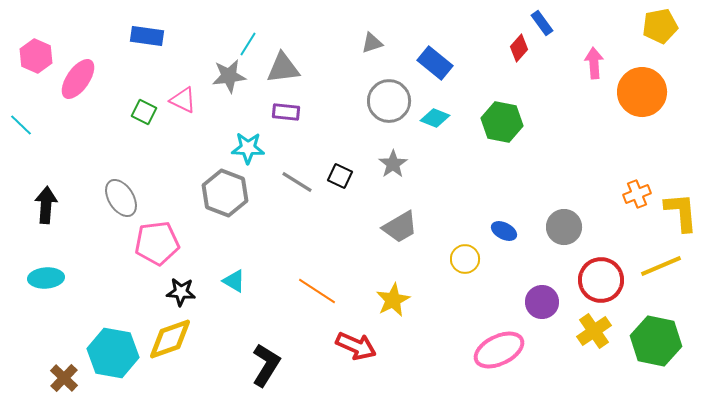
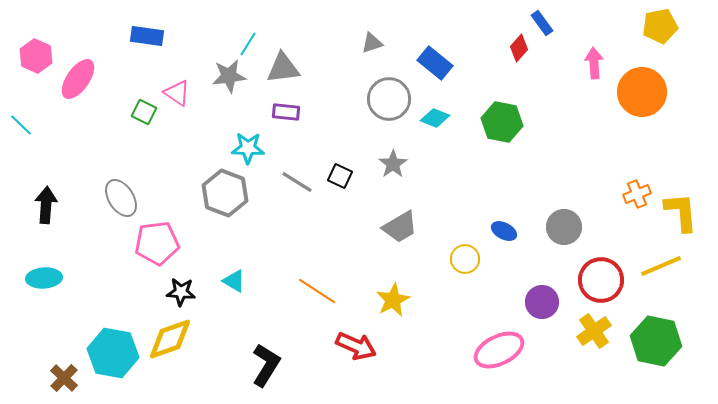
pink triangle at (183, 100): moved 6 px left, 7 px up; rotated 8 degrees clockwise
gray circle at (389, 101): moved 2 px up
cyan ellipse at (46, 278): moved 2 px left
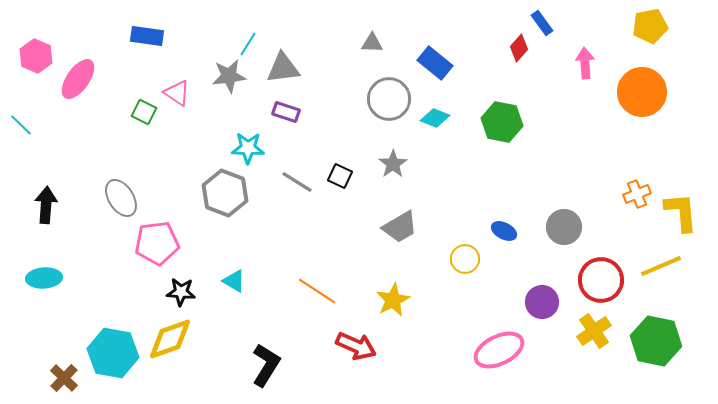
yellow pentagon at (660, 26): moved 10 px left
gray triangle at (372, 43): rotated 20 degrees clockwise
pink arrow at (594, 63): moved 9 px left
purple rectangle at (286, 112): rotated 12 degrees clockwise
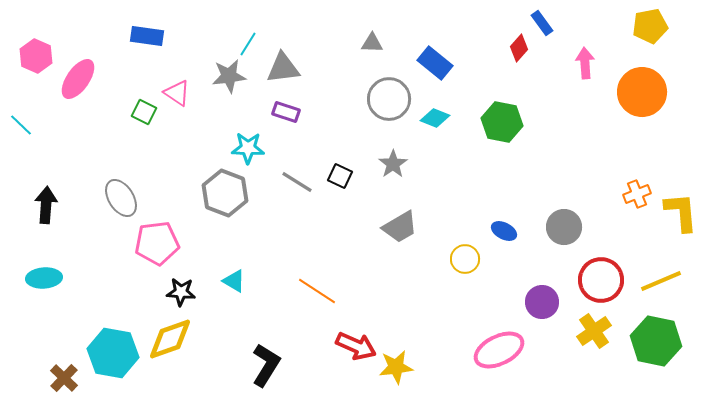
yellow line at (661, 266): moved 15 px down
yellow star at (393, 300): moved 3 px right, 67 px down; rotated 20 degrees clockwise
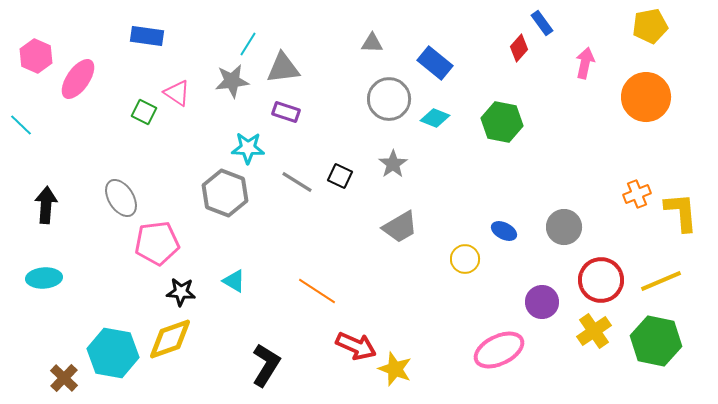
pink arrow at (585, 63): rotated 16 degrees clockwise
gray star at (229, 76): moved 3 px right, 5 px down
orange circle at (642, 92): moved 4 px right, 5 px down
yellow star at (396, 367): moved 1 px left, 2 px down; rotated 28 degrees clockwise
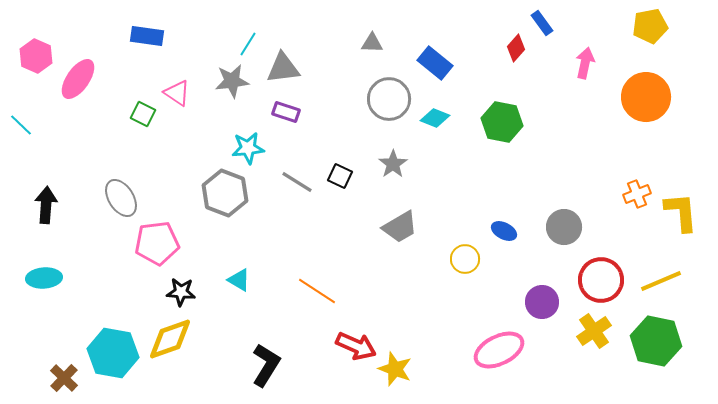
red diamond at (519, 48): moved 3 px left
green square at (144, 112): moved 1 px left, 2 px down
cyan star at (248, 148): rotated 8 degrees counterclockwise
cyan triangle at (234, 281): moved 5 px right, 1 px up
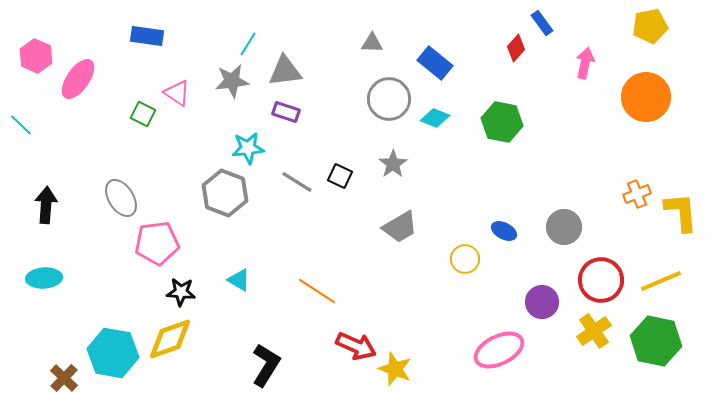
gray triangle at (283, 68): moved 2 px right, 3 px down
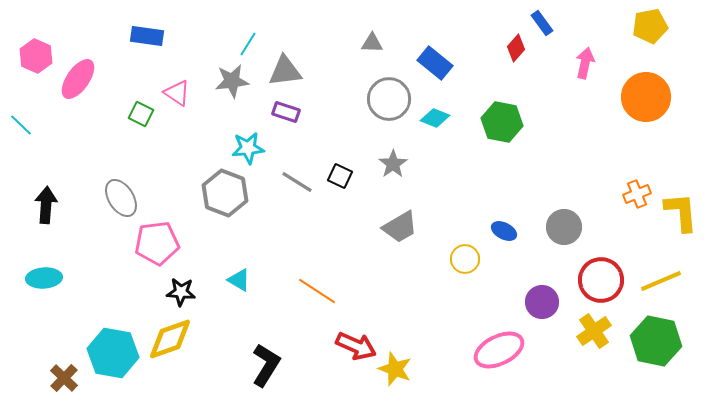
green square at (143, 114): moved 2 px left
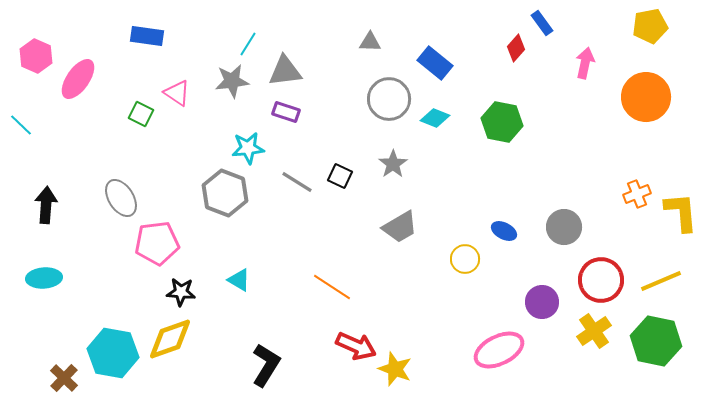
gray triangle at (372, 43): moved 2 px left, 1 px up
orange line at (317, 291): moved 15 px right, 4 px up
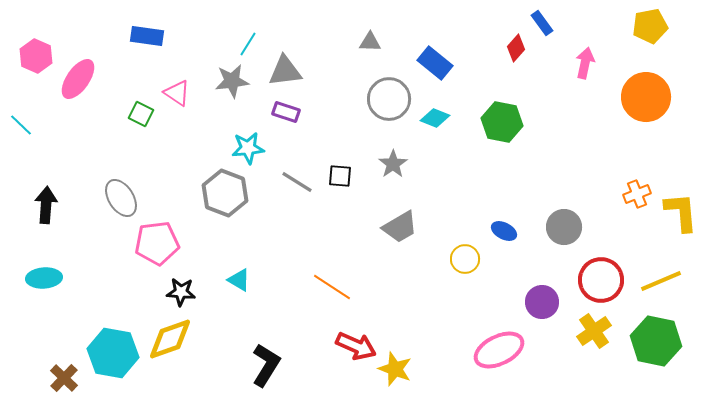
black square at (340, 176): rotated 20 degrees counterclockwise
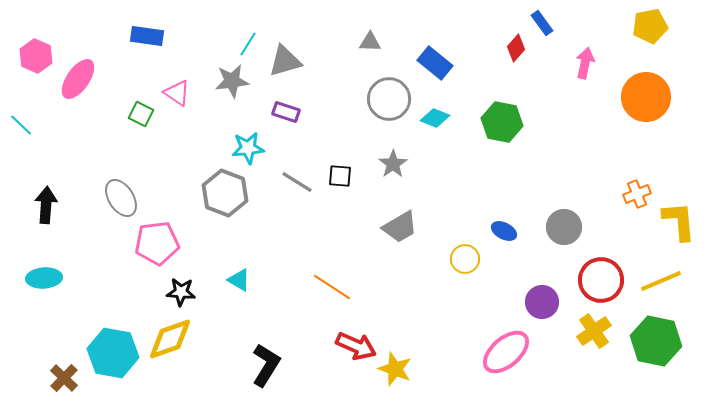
gray triangle at (285, 71): moved 10 px up; rotated 9 degrees counterclockwise
yellow L-shape at (681, 212): moved 2 px left, 9 px down
pink ellipse at (499, 350): moved 7 px right, 2 px down; rotated 15 degrees counterclockwise
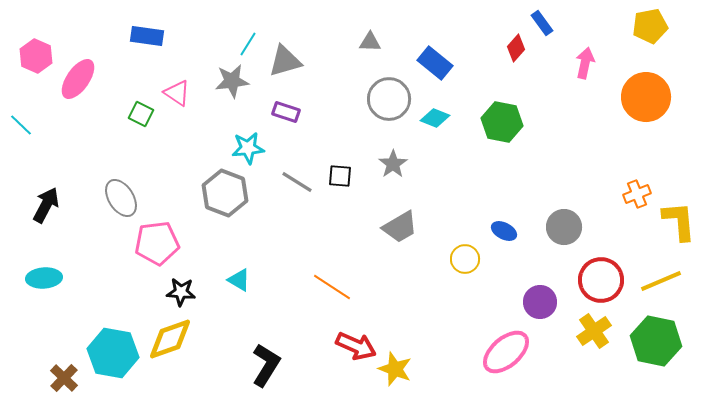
black arrow at (46, 205): rotated 24 degrees clockwise
purple circle at (542, 302): moved 2 px left
